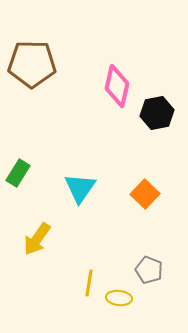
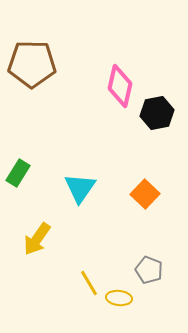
pink diamond: moved 3 px right
yellow line: rotated 40 degrees counterclockwise
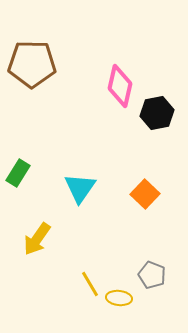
gray pentagon: moved 3 px right, 5 px down
yellow line: moved 1 px right, 1 px down
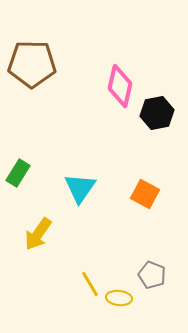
orange square: rotated 16 degrees counterclockwise
yellow arrow: moved 1 px right, 5 px up
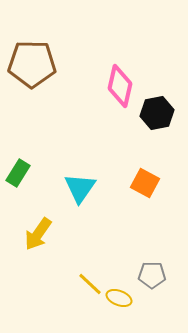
orange square: moved 11 px up
gray pentagon: rotated 20 degrees counterclockwise
yellow line: rotated 16 degrees counterclockwise
yellow ellipse: rotated 15 degrees clockwise
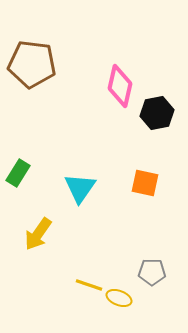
brown pentagon: rotated 6 degrees clockwise
orange square: rotated 16 degrees counterclockwise
gray pentagon: moved 3 px up
yellow line: moved 1 px left, 1 px down; rotated 24 degrees counterclockwise
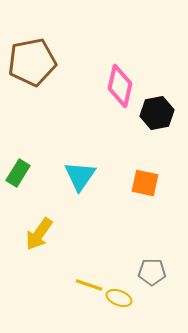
brown pentagon: moved 2 px up; rotated 18 degrees counterclockwise
cyan triangle: moved 12 px up
yellow arrow: moved 1 px right
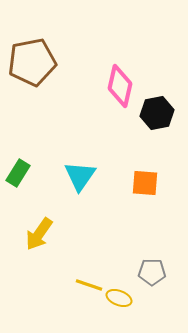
orange square: rotated 8 degrees counterclockwise
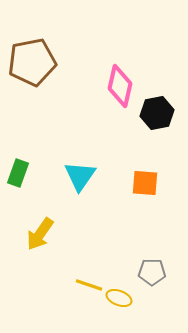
green rectangle: rotated 12 degrees counterclockwise
yellow arrow: moved 1 px right
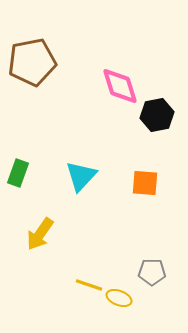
pink diamond: rotated 30 degrees counterclockwise
black hexagon: moved 2 px down
cyan triangle: moved 1 px right; rotated 8 degrees clockwise
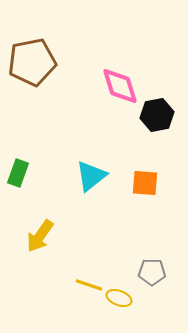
cyan triangle: moved 10 px right; rotated 8 degrees clockwise
yellow arrow: moved 2 px down
